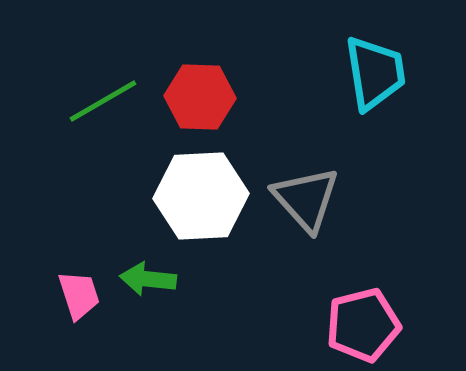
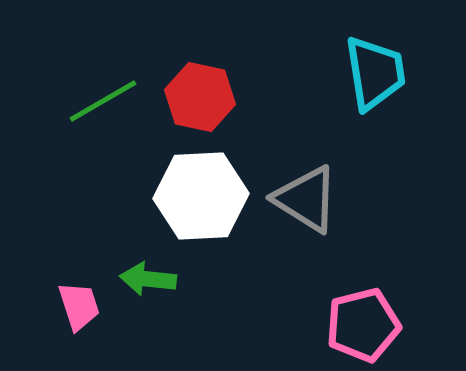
red hexagon: rotated 10 degrees clockwise
gray triangle: rotated 16 degrees counterclockwise
pink trapezoid: moved 11 px down
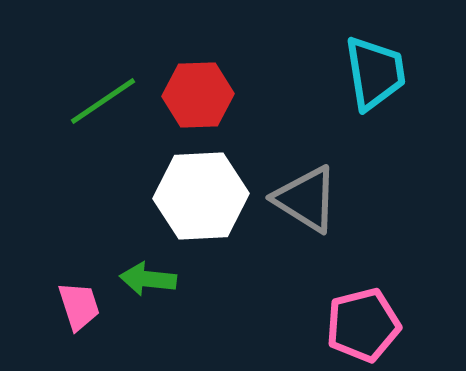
red hexagon: moved 2 px left, 2 px up; rotated 14 degrees counterclockwise
green line: rotated 4 degrees counterclockwise
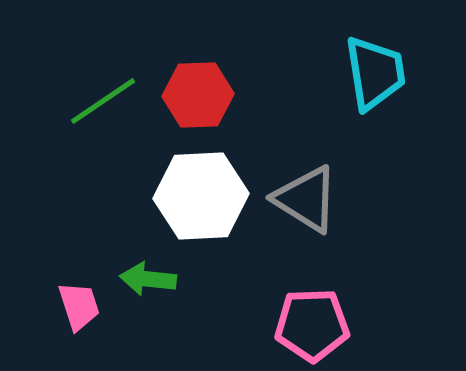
pink pentagon: moved 51 px left; rotated 12 degrees clockwise
